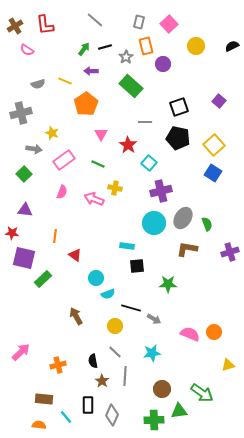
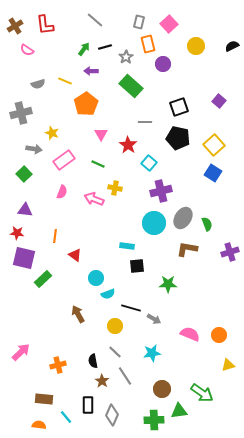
orange rectangle at (146, 46): moved 2 px right, 2 px up
red star at (12, 233): moved 5 px right
brown arrow at (76, 316): moved 2 px right, 2 px up
orange circle at (214, 332): moved 5 px right, 3 px down
gray line at (125, 376): rotated 36 degrees counterclockwise
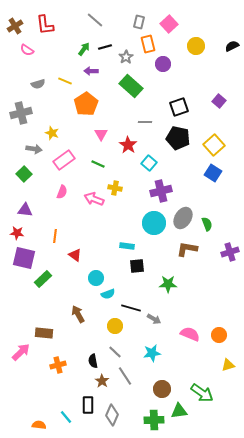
brown rectangle at (44, 399): moved 66 px up
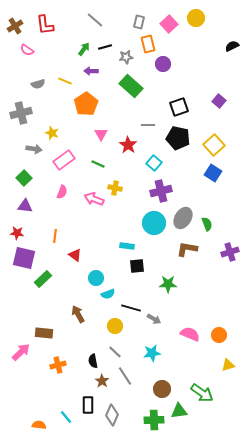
yellow circle at (196, 46): moved 28 px up
gray star at (126, 57): rotated 24 degrees clockwise
gray line at (145, 122): moved 3 px right, 3 px down
cyan square at (149, 163): moved 5 px right
green square at (24, 174): moved 4 px down
purple triangle at (25, 210): moved 4 px up
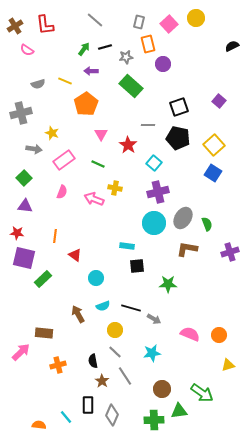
purple cross at (161, 191): moved 3 px left, 1 px down
cyan semicircle at (108, 294): moved 5 px left, 12 px down
yellow circle at (115, 326): moved 4 px down
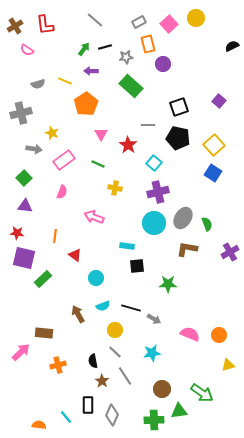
gray rectangle at (139, 22): rotated 48 degrees clockwise
pink arrow at (94, 199): moved 18 px down
purple cross at (230, 252): rotated 12 degrees counterclockwise
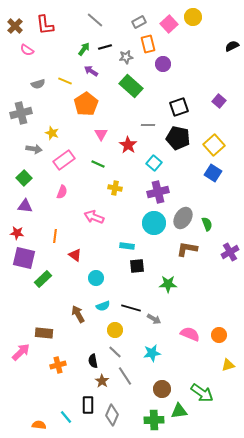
yellow circle at (196, 18): moved 3 px left, 1 px up
brown cross at (15, 26): rotated 14 degrees counterclockwise
purple arrow at (91, 71): rotated 32 degrees clockwise
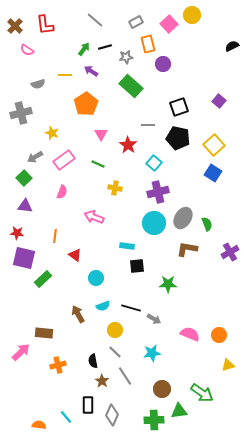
yellow circle at (193, 17): moved 1 px left, 2 px up
gray rectangle at (139, 22): moved 3 px left
yellow line at (65, 81): moved 6 px up; rotated 24 degrees counterclockwise
gray arrow at (34, 149): moved 1 px right, 8 px down; rotated 140 degrees clockwise
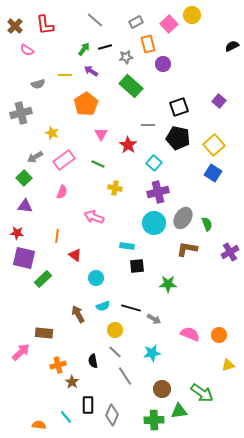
orange line at (55, 236): moved 2 px right
brown star at (102, 381): moved 30 px left, 1 px down
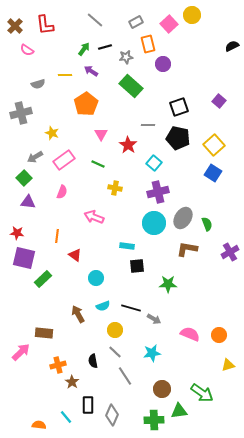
purple triangle at (25, 206): moved 3 px right, 4 px up
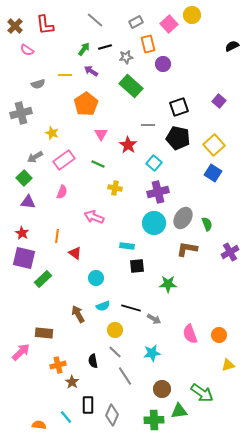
red star at (17, 233): moved 5 px right; rotated 24 degrees clockwise
red triangle at (75, 255): moved 2 px up
pink semicircle at (190, 334): rotated 132 degrees counterclockwise
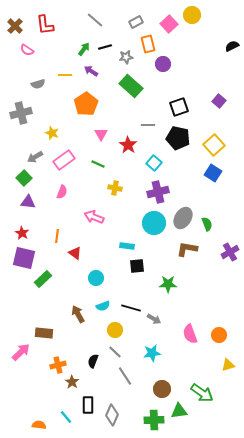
black semicircle at (93, 361): rotated 32 degrees clockwise
